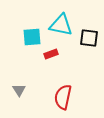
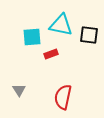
black square: moved 3 px up
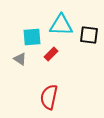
cyan triangle: rotated 10 degrees counterclockwise
red rectangle: rotated 24 degrees counterclockwise
gray triangle: moved 1 px right, 31 px up; rotated 24 degrees counterclockwise
red semicircle: moved 14 px left
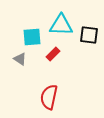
red rectangle: moved 2 px right
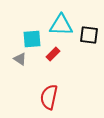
cyan square: moved 2 px down
